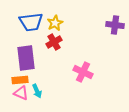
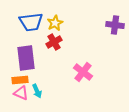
pink cross: rotated 12 degrees clockwise
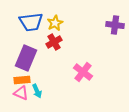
purple rectangle: rotated 30 degrees clockwise
orange rectangle: moved 2 px right
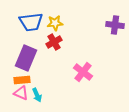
yellow star: rotated 21 degrees clockwise
cyan arrow: moved 4 px down
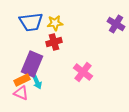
purple cross: moved 1 px right, 1 px up; rotated 24 degrees clockwise
red cross: rotated 14 degrees clockwise
purple rectangle: moved 6 px right, 6 px down
orange rectangle: rotated 21 degrees counterclockwise
cyan arrow: moved 13 px up
